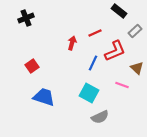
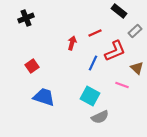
cyan square: moved 1 px right, 3 px down
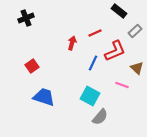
gray semicircle: rotated 24 degrees counterclockwise
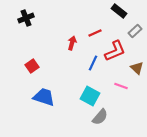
pink line: moved 1 px left, 1 px down
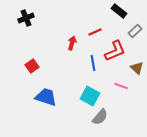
red line: moved 1 px up
blue line: rotated 35 degrees counterclockwise
blue trapezoid: moved 2 px right
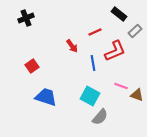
black rectangle: moved 3 px down
red arrow: moved 3 px down; rotated 128 degrees clockwise
brown triangle: moved 27 px down; rotated 24 degrees counterclockwise
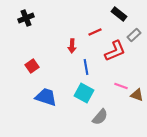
gray rectangle: moved 1 px left, 4 px down
red arrow: rotated 40 degrees clockwise
blue line: moved 7 px left, 4 px down
cyan square: moved 6 px left, 3 px up
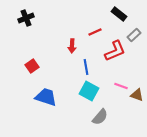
cyan square: moved 5 px right, 2 px up
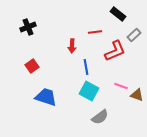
black rectangle: moved 1 px left
black cross: moved 2 px right, 9 px down
red line: rotated 16 degrees clockwise
gray semicircle: rotated 12 degrees clockwise
